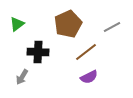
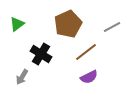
black cross: moved 3 px right, 2 px down; rotated 30 degrees clockwise
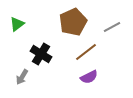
brown pentagon: moved 5 px right, 2 px up
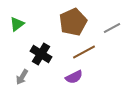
gray line: moved 1 px down
brown line: moved 2 px left; rotated 10 degrees clockwise
purple semicircle: moved 15 px left
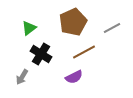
green triangle: moved 12 px right, 4 px down
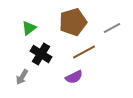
brown pentagon: rotated 8 degrees clockwise
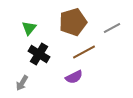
green triangle: rotated 14 degrees counterclockwise
black cross: moved 2 px left
gray arrow: moved 6 px down
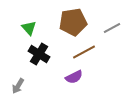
brown pentagon: rotated 8 degrees clockwise
green triangle: rotated 21 degrees counterclockwise
gray arrow: moved 4 px left, 3 px down
